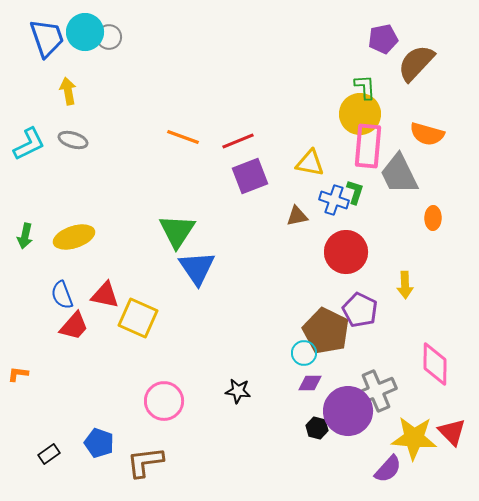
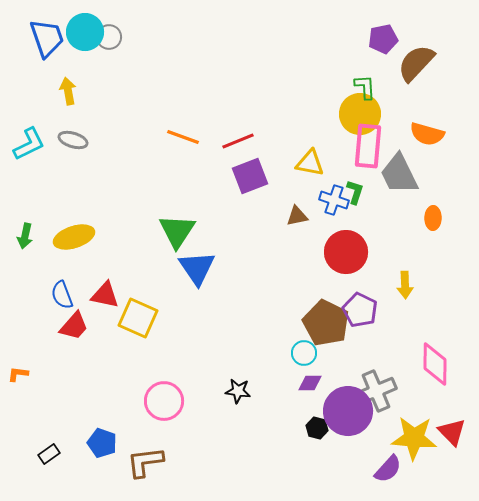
brown pentagon at (326, 331): moved 8 px up
blue pentagon at (99, 443): moved 3 px right
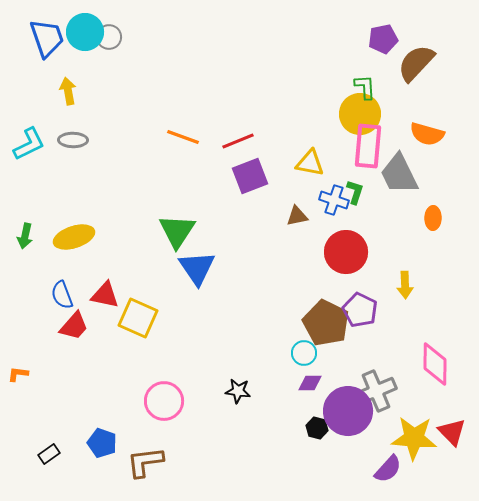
gray ellipse at (73, 140): rotated 16 degrees counterclockwise
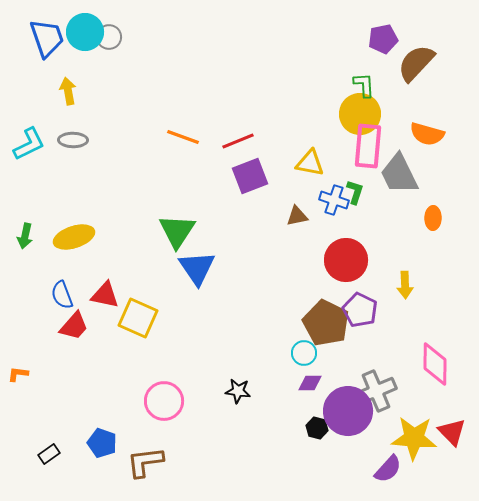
green L-shape at (365, 87): moved 1 px left, 2 px up
red circle at (346, 252): moved 8 px down
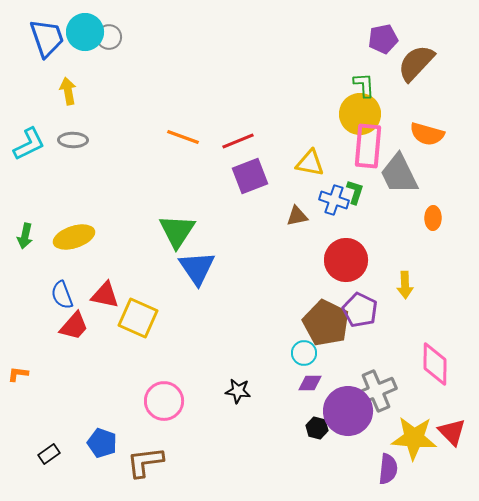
purple semicircle at (388, 469): rotated 36 degrees counterclockwise
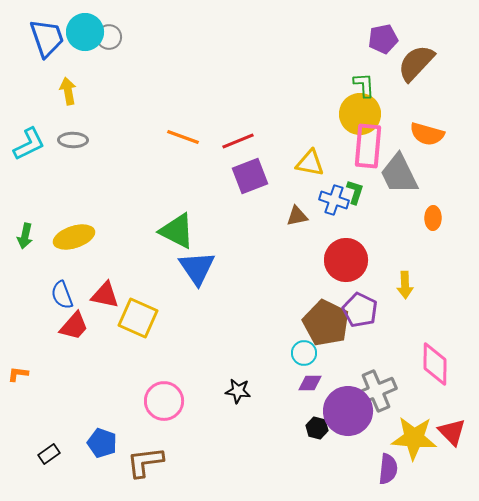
green triangle at (177, 231): rotated 36 degrees counterclockwise
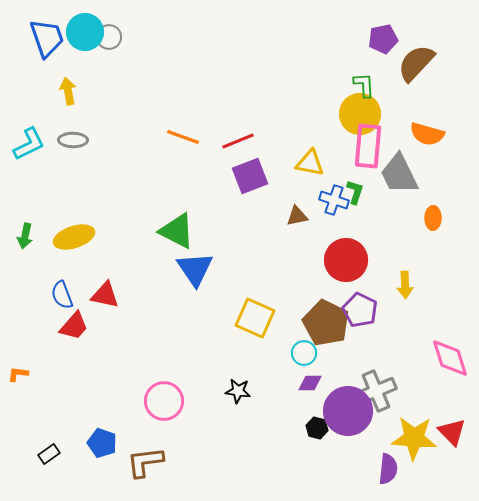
blue triangle at (197, 268): moved 2 px left, 1 px down
yellow square at (138, 318): moved 117 px right
pink diamond at (435, 364): moved 15 px right, 6 px up; rotated 18 degrees counterclockwise
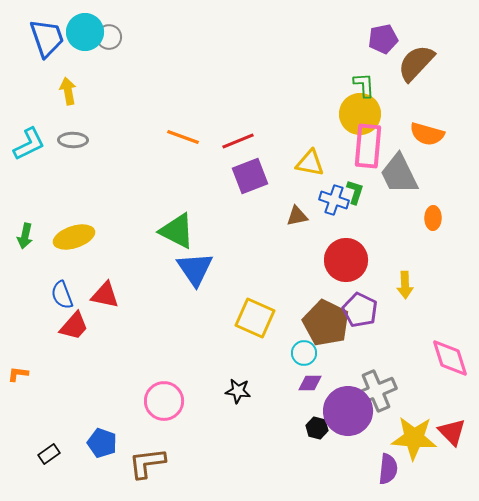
brown L-shape at (145, 462): moved 2 px right, 1 px down
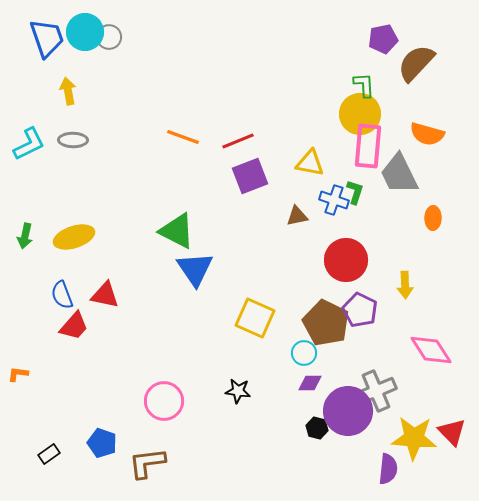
pink diamond at (450, 358): moved 19 px left, 8 px up; rotated 15 degrees counterclockwise
